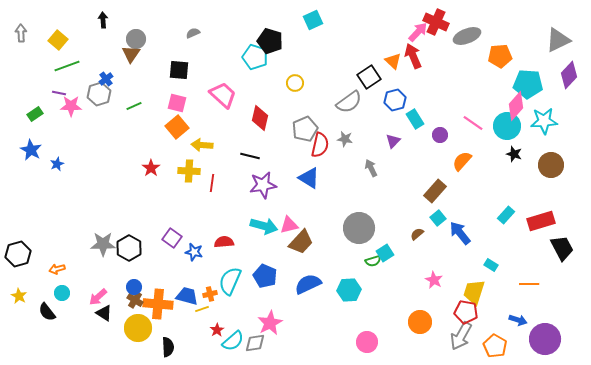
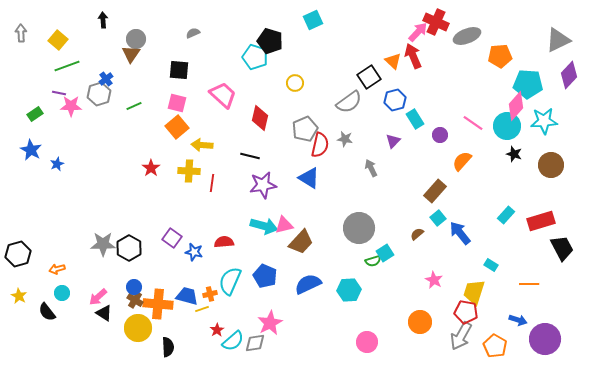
pink triangle at (289, 225): moved 5 px left
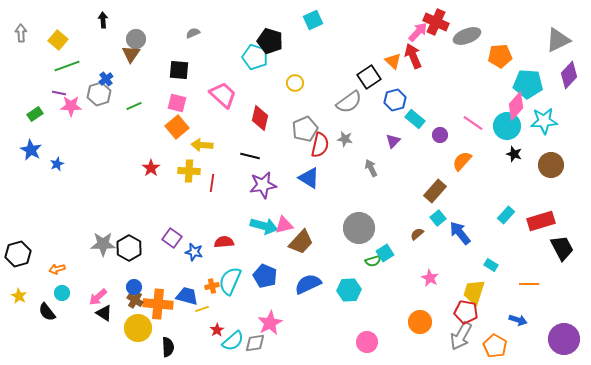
cyan rectangle at (415, 119): rotated 18 degrees counterclockwise
pink star at (434, 280): moved 4 px left, 2 px up
orange cross at (210, 294): moved 2 px right, 8 px up
purple circle at (545, 339): moved 19 px right
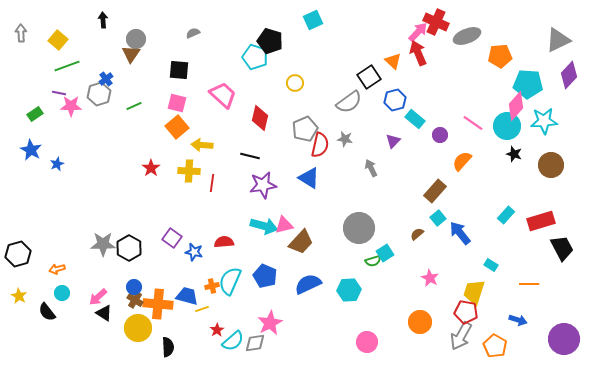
red arrow at (413, 56): moved 5 px right, 3 px up
